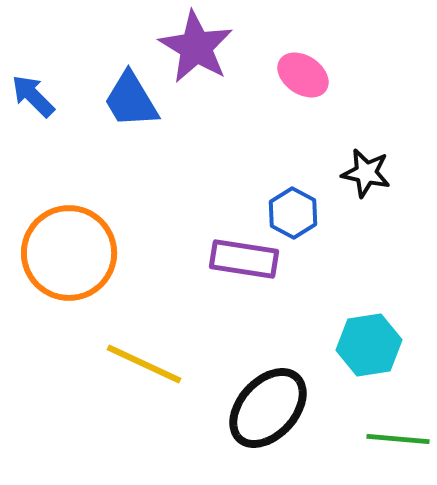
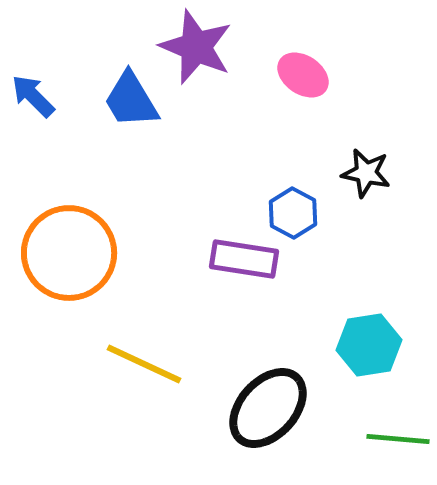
purple star: rotated 8 degrees counterclockwise
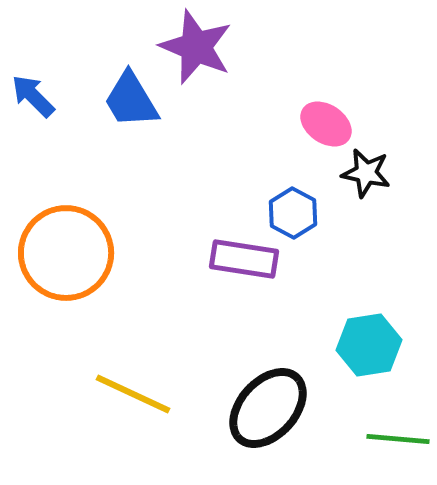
pink ellipse: moved 23 px right, 49 px down
orange circle: moved 3 px left
yellow line: moved 11 px left, 30 px down
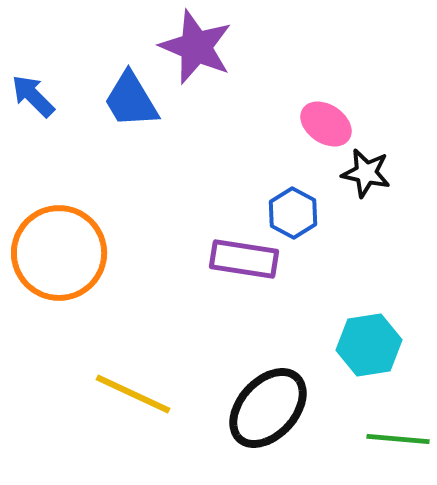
orange circle: moved 7 px left
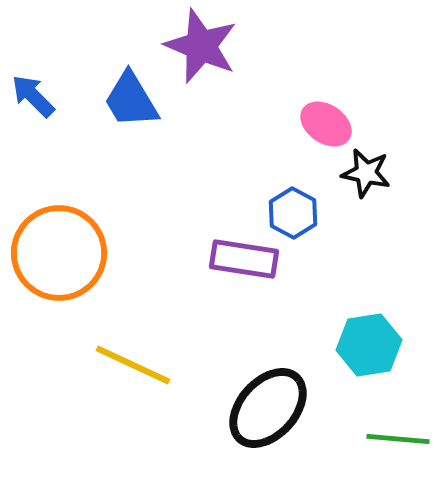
purple star: moved 5 px right, 1 px up
yellow line: moved 29 px up
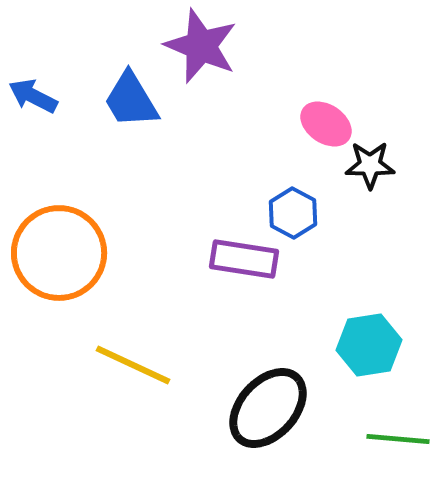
blue arrow: rotated 18 degrees counterclockwise
black star: moved 4 px right, 8 px up; rotated 12 degrees counterclockwise
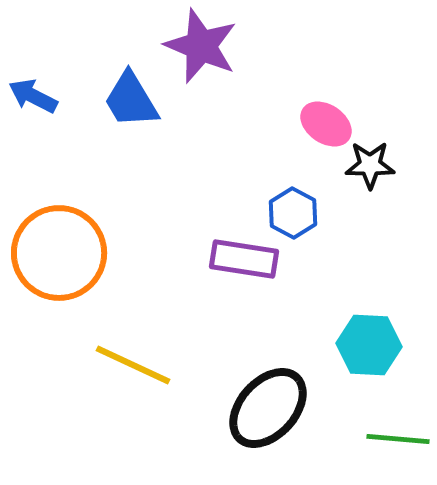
cyan hexagon: rotated 12 degrees clockwise
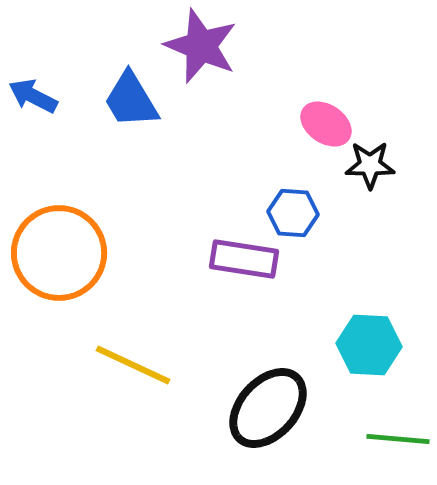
blue hexagon: rotated 24 degrees counterclockwise
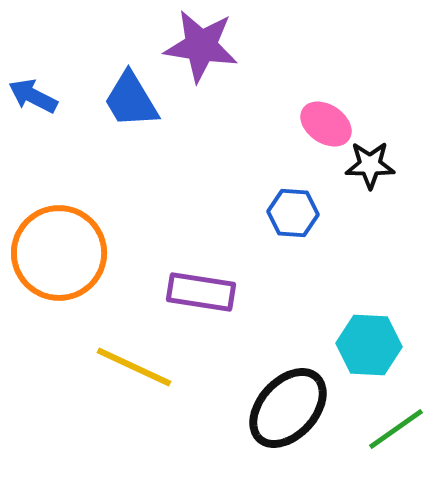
purple star: rotated 14 degrees counterclockwise
purple rectangle: moved 43 px left, 33 px down
yellow line: moved 1 px right, 2 px down
black ellipse: moved 20 px right
green line: moved 2 px left, 10 px up; rotated 40 degrees counterclockwise
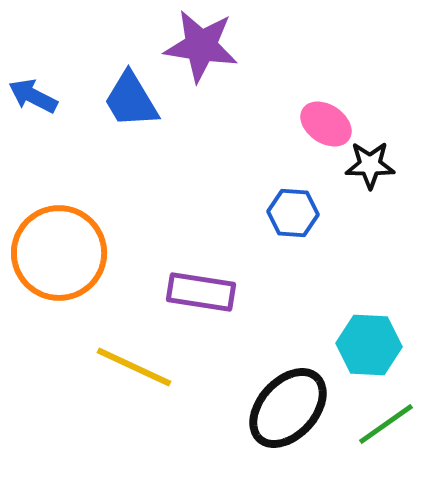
green line: moved 10 px left, 5 px up
